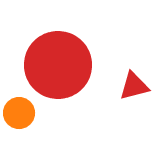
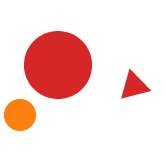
orange circle: moved 1 px right, 2 px down
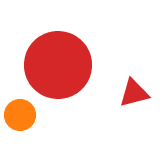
red triangle: moved 7 px down
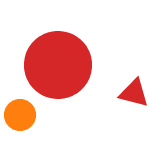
red triangle: rotated 28 degrees clockwise
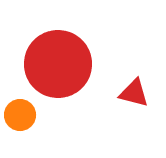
red circle: moved 1 px up
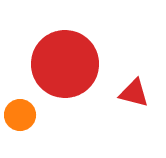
red circle: moved 7 px right
